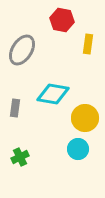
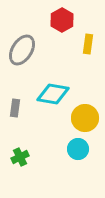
red hexagon: rotated 20 degrees clockwise
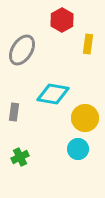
gray rectangle: moved 1 px left, 4 px down
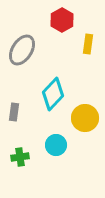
cyan diamond: rotated 56 degrees counterclockwise
cyan circle: moved 22 px left, 4 px up
green cross: rotated 18 degrees clockwise
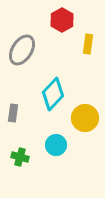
gray rectangle: moved 1 px left, 1 px down
green cross: rotated 24 degrees clockwise
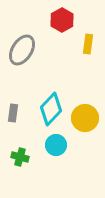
cyan diamond: moved 2 px left, 15 px down
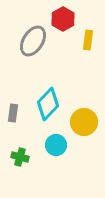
red hexagon: moved 1 px right, 1 px up
yellow rectangle: moved 4 px up
gray ellipse: moved 11 px right, 9 px up
cyan diamond: moved 3 px left, 5 px up
yellow circle: moved 1 px left, 4 px down
